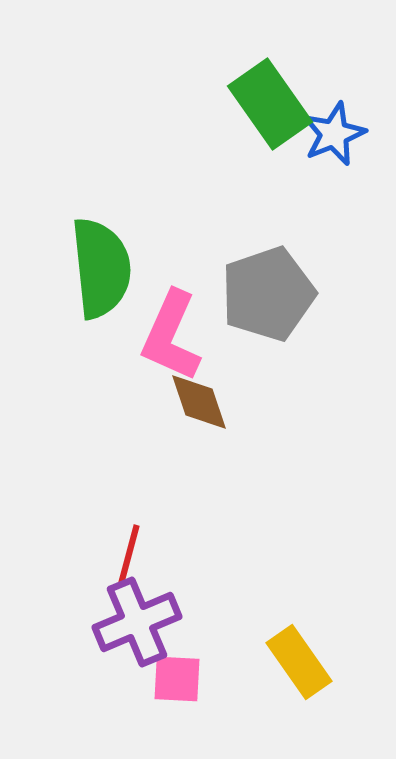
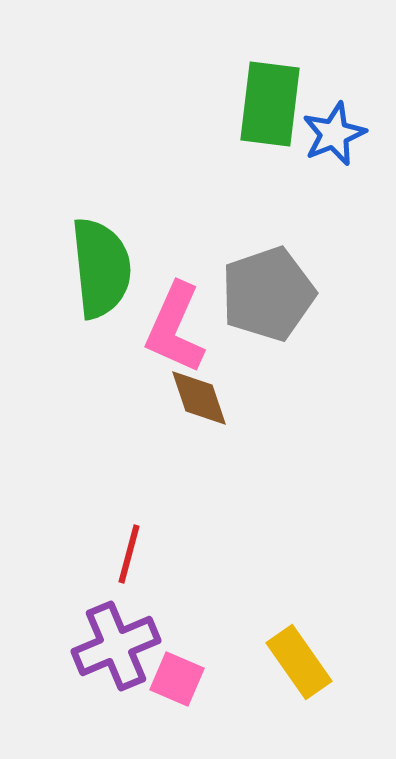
green rectangle: rotated 42 degrees clockwise
pink L-shape: moved 4 px right, 8 px up
brown diamond: moved 4 px up
purple cross: moved 21 px left, 24 px down
pink square: rotated 20 degrees clockwise
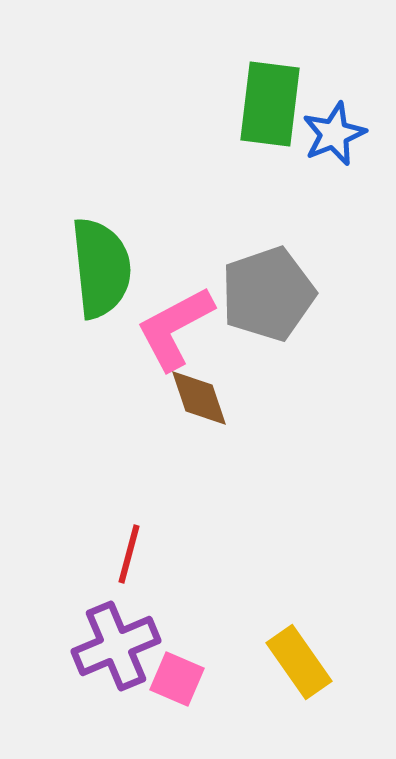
pink L-shape: rotated 38 degrees clockwise
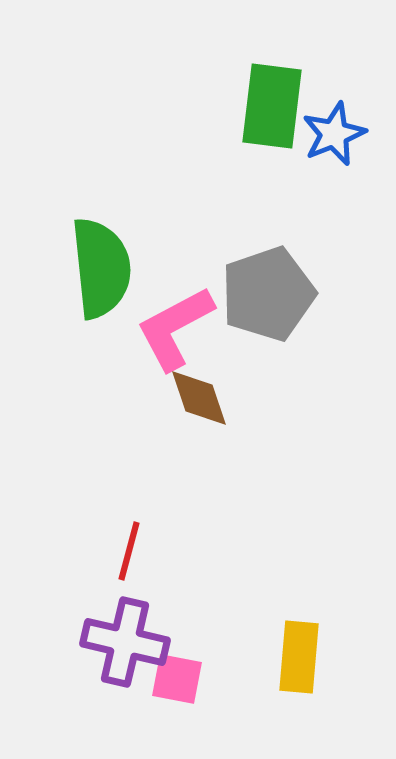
green rectangle: moved 2 px right, 2 px down
red line: moved 3 px up
purple cross: moved 9 px right, 4 px up; rotated 36 degrees clockwise
yellow rectangle: moved 5 px up; rotated 40 degrees clockwise
pink square: rotated 12 degrees counterclockwise
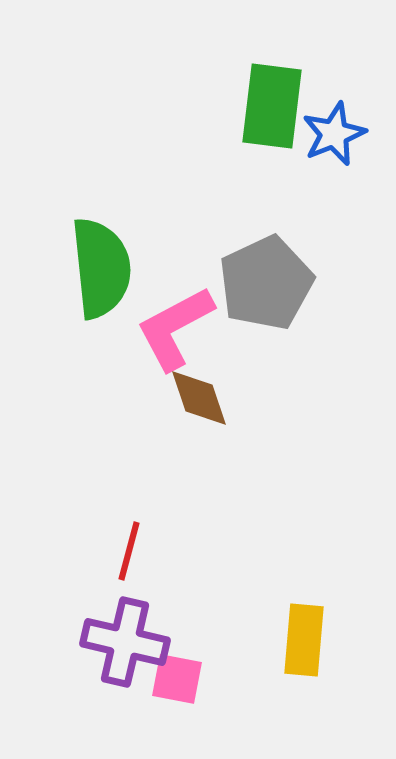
gray pentagon: moved 2 px left, 11 px up; rotated 6 degrees counterclockwise
yellow rectangle: moved 5 px right, 17 px up
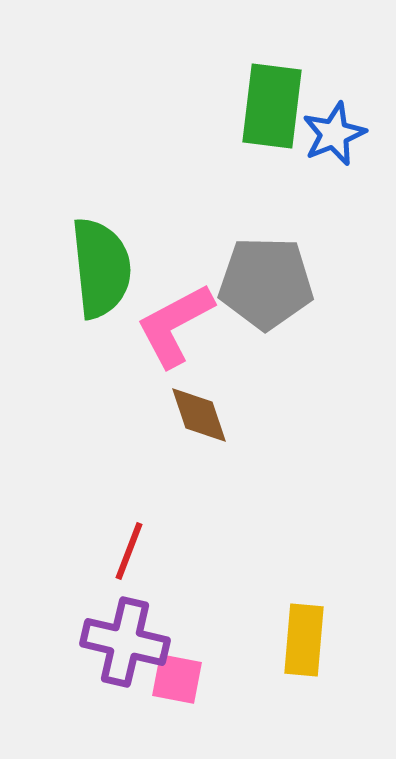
gray pentagon: rotated 26 degrees clockwise
pink L-shape: moved 3 px up
brown diamond: moved 17 px down
red line: rotated 6 degrees clockwise
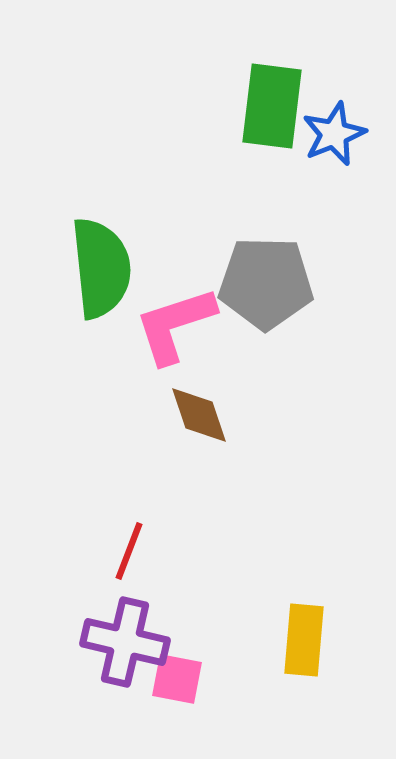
pink L-shape: rotated 10 degrees clockwise
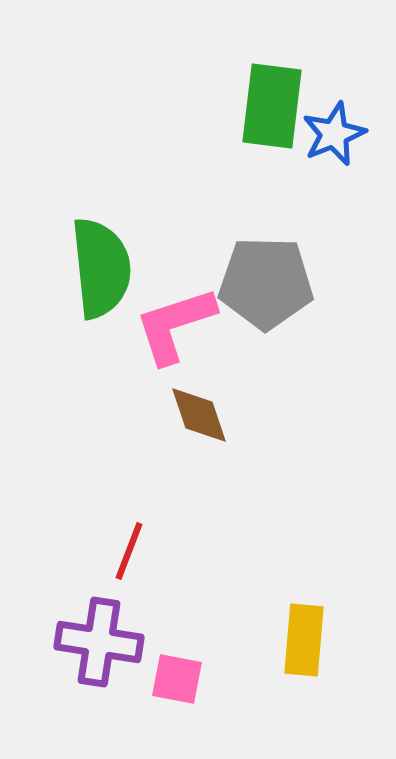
purple cross: moved 26 px left; rotated 4 degrees counterclockwise
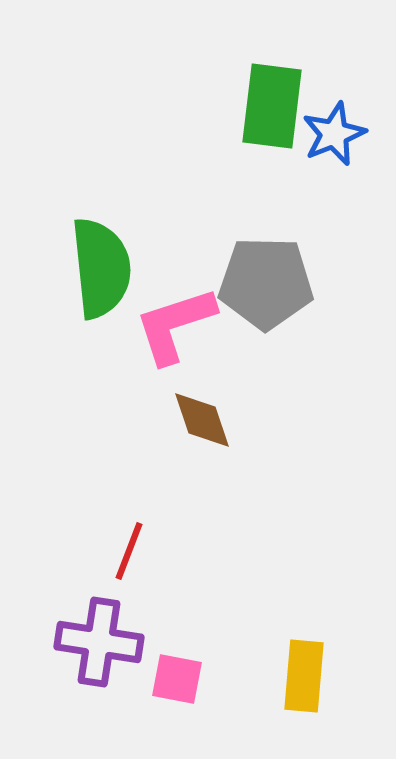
brown diamond: moved 3 px right, 5 px down
yellow rectangle: moved 36 px down
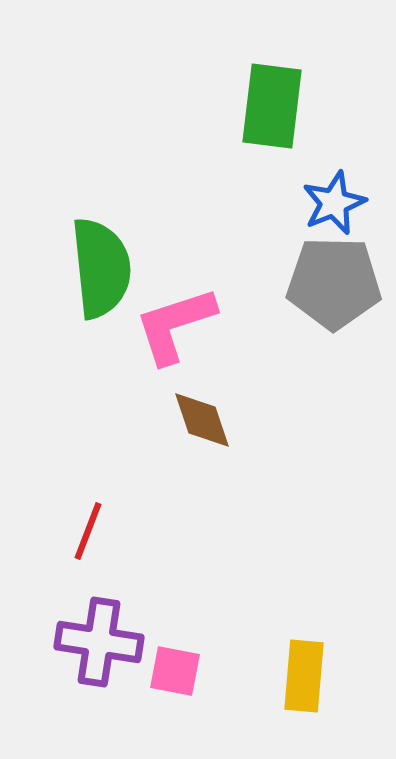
blue star: moved 69 px down
gray pentagon: moved 68 px right
red line: moved 41 px left, 20 px up
pink square: moved 2 px left, 8 px up
